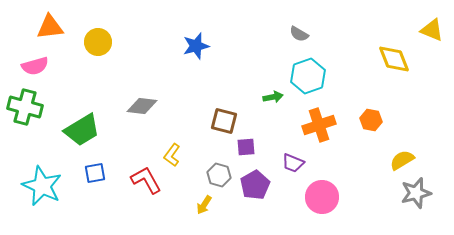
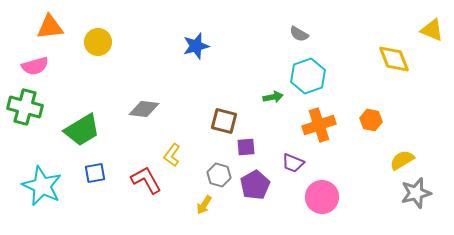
gray diamond: moved 2 px right, 3 px down
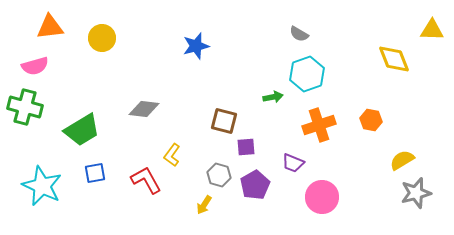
yellow triangle: rotated 20 degrees counterclockwise
yellow circle: moved 4 px right, 4 px up
cyan hexagon: moved 1 px left, 2 px up
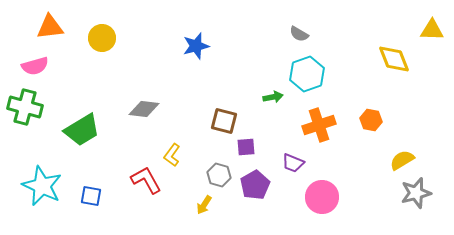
blue square: moved 4 px left, 23 px down; rotated 20 degrees clockwise
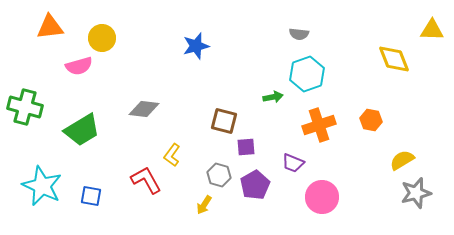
gray semicircle: rotated 24 degrees counterclockwise
pink semicircle: moved 44 px right
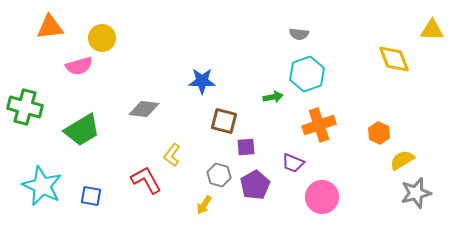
blue star: moved 6 px right, 35 px down; rotated 16 degrees clockwise
orange hexagon: moved 8 px right, 13 px down; rotated 15 degrees clockwise
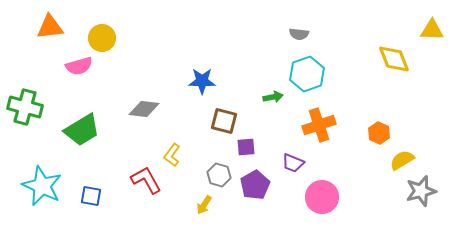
gray star: moved 5 px right, 2 px up
